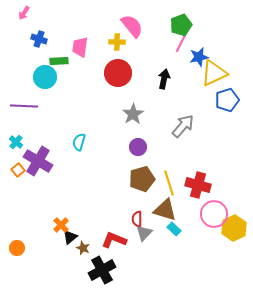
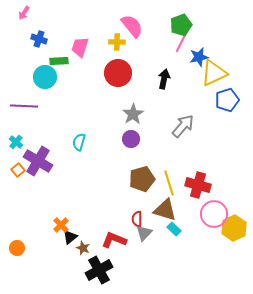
pink trapezoid: rotated 10 degrees clockwise
purple circle: moved 7 px left, 8 px up
black cross: moved 3 px left
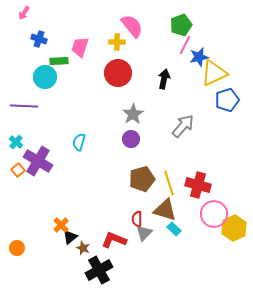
pink line: moved 4 px right, 2 px down
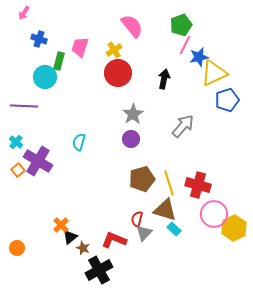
yellow cross: moved 3 px left, 8 px down; rotated 35 degrees counterclockwise
green rectangle: rotated 72 degrees counterclockwise
red semicircle: rotated 14 degrees clockwise
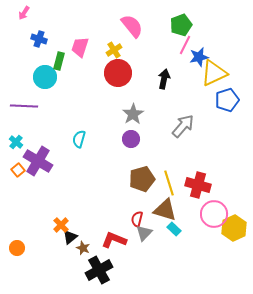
cyan semicircle: moved 3 px up
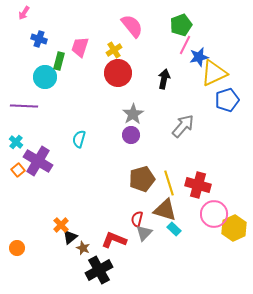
purple circle: moved 4 px up
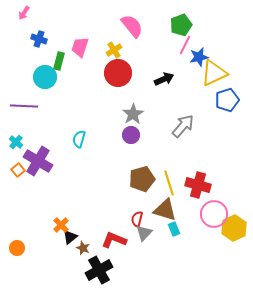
black arrow: rotated 54 degrees clockwise
cyan rectangle: rotated 24 degrees clockwise
